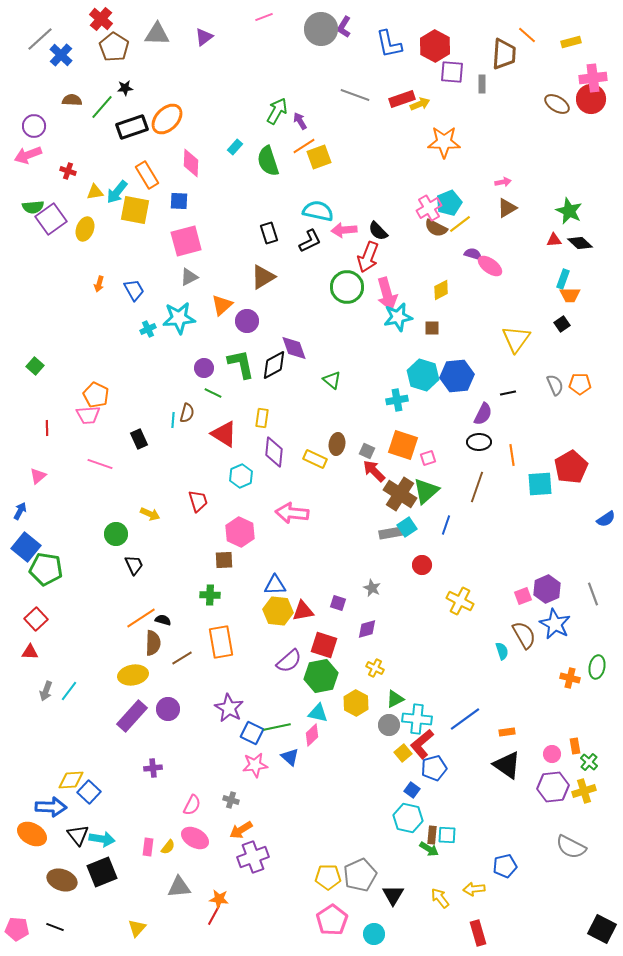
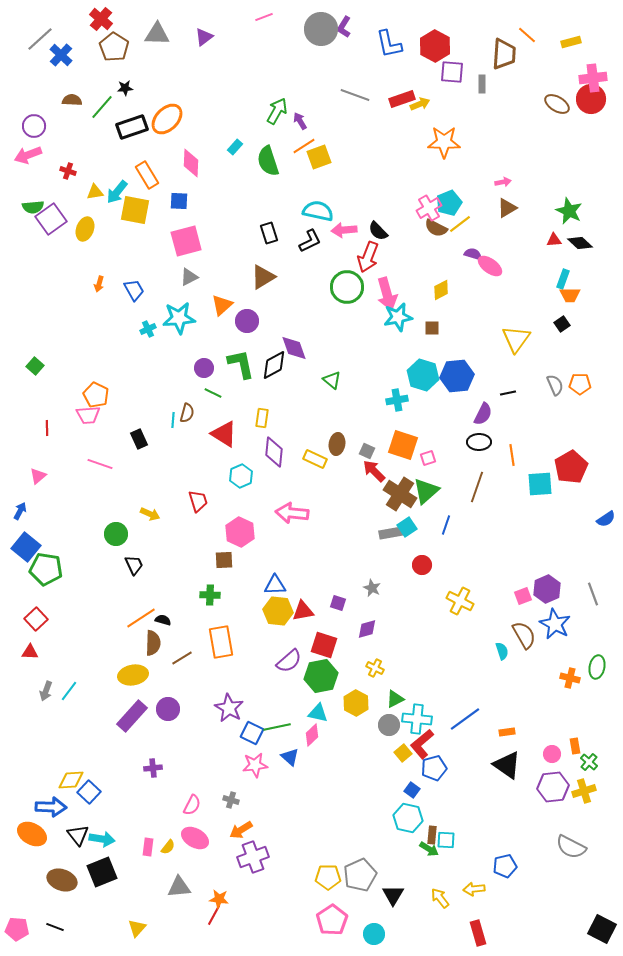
cyan square at (447, 835): moved 1 px left, 5 px down
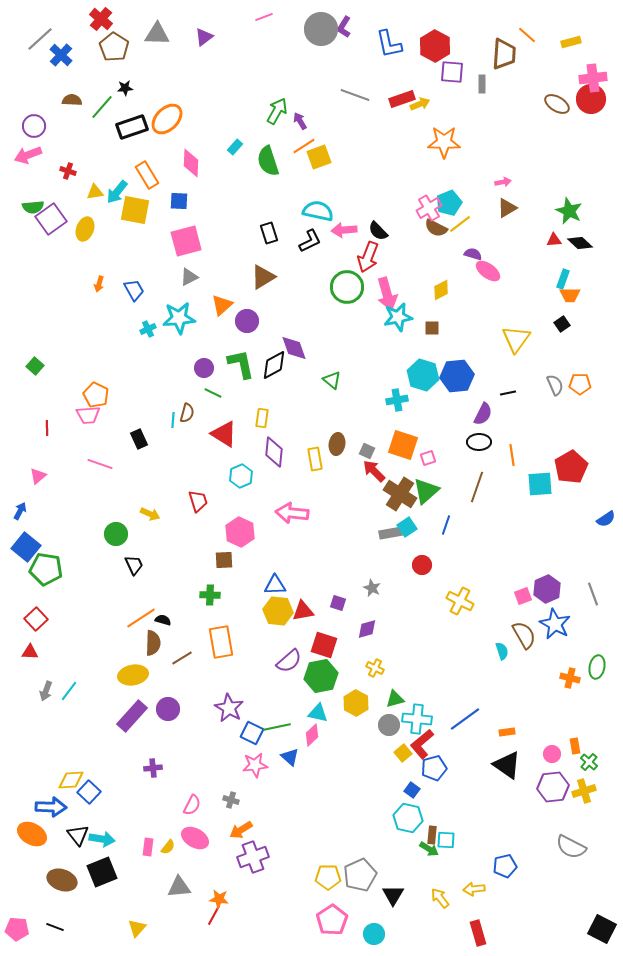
pink ellipse at (490, 266): moved 2 px left, 5 px down
yellow rectangle at (315, 459): rotated 55 degrees clockwise
green triangle at (395, 699): rotated 12 degrees clockwise
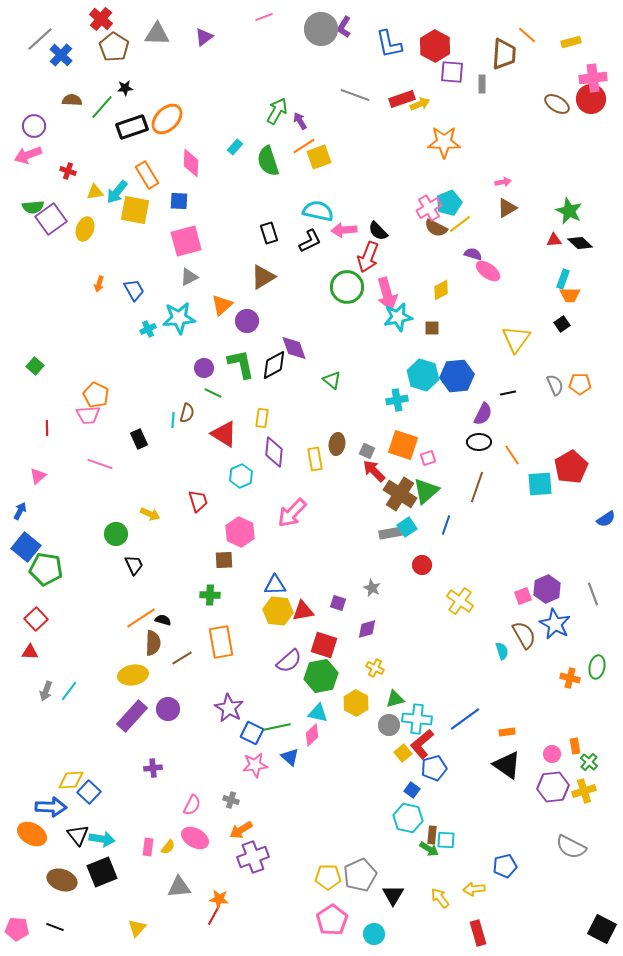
orange line at (512, 455): rotated 25 degrees counterclockwise
pink arrow at (292, 513): rotated 52 degrees counterclockwise
yellow cross at (460, 601): rotated 8 degrees clockwise
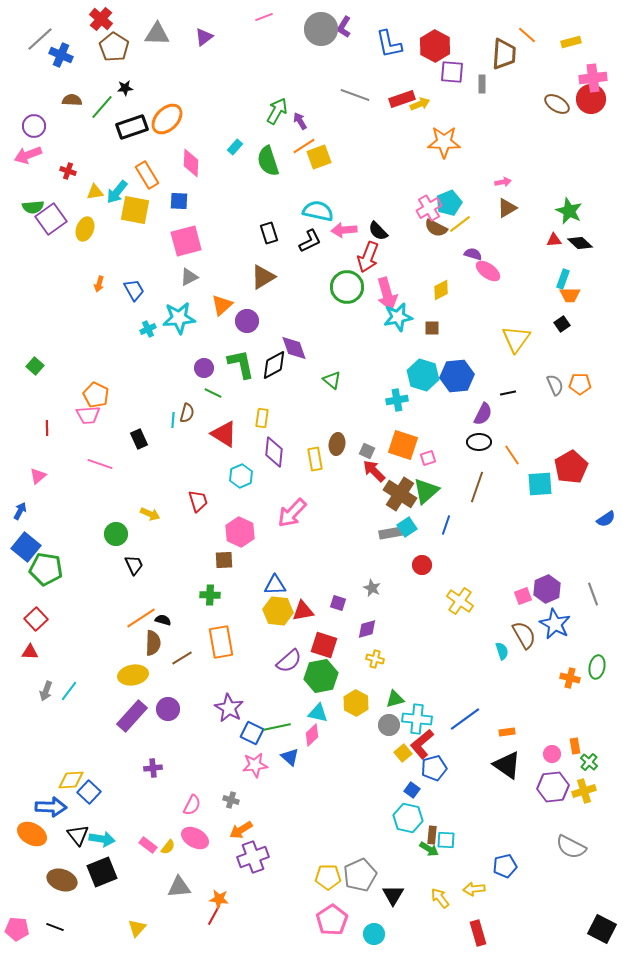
blue cross at (61, 55): rotated 20 degrees counterclockwise
yellow cross at (375, 668): moved 9 px up; rotated 12 degrees counterclockwise
pink rectangle at (148, 847): moved 2 px up; rotated 60 degrees counterclockwise
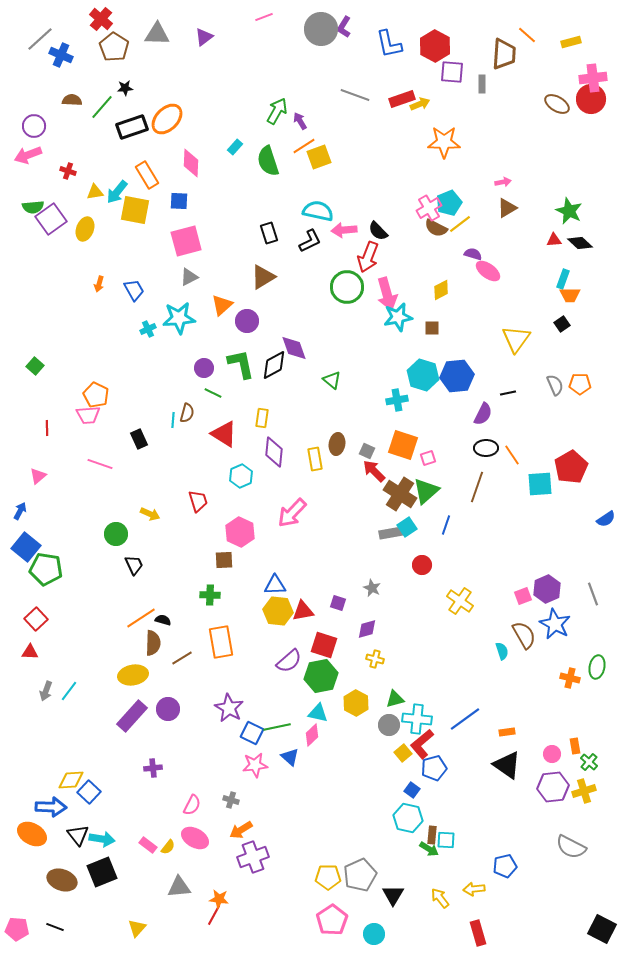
black ellipse at (479, 442): moved 7 px right, 6 px down
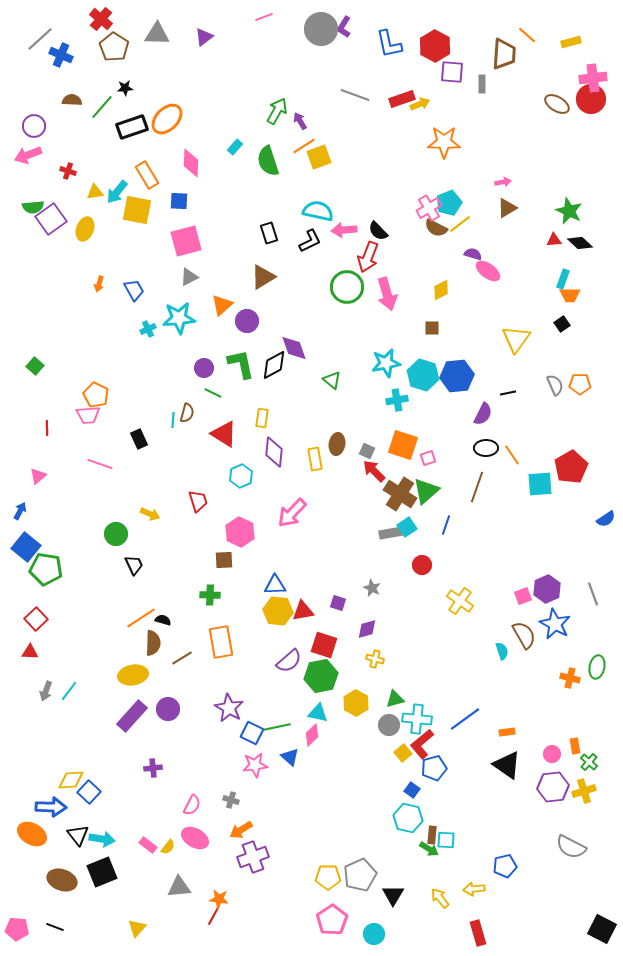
yellow square at (135, 210): moved 2 px right
cyan star at (398, 317): moved 12 px left, 46 px down
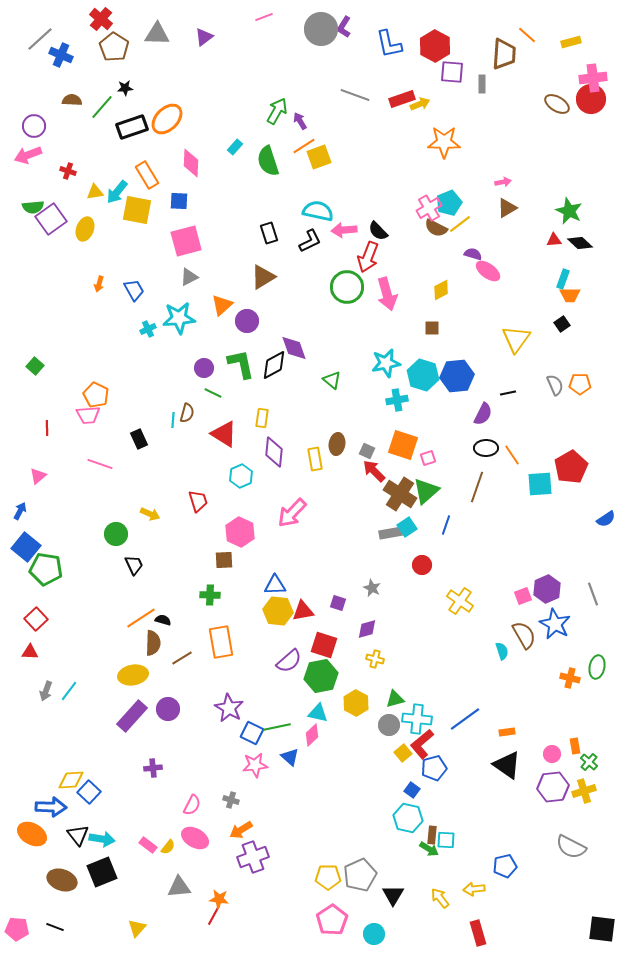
black square at (602, 929): rotated 20 degrees counterclockwise
